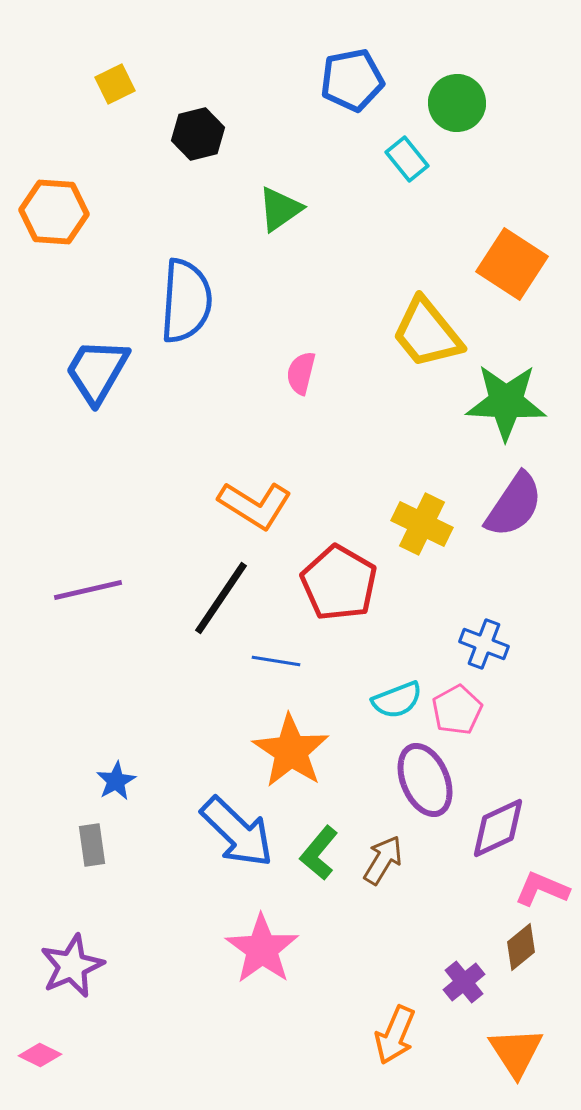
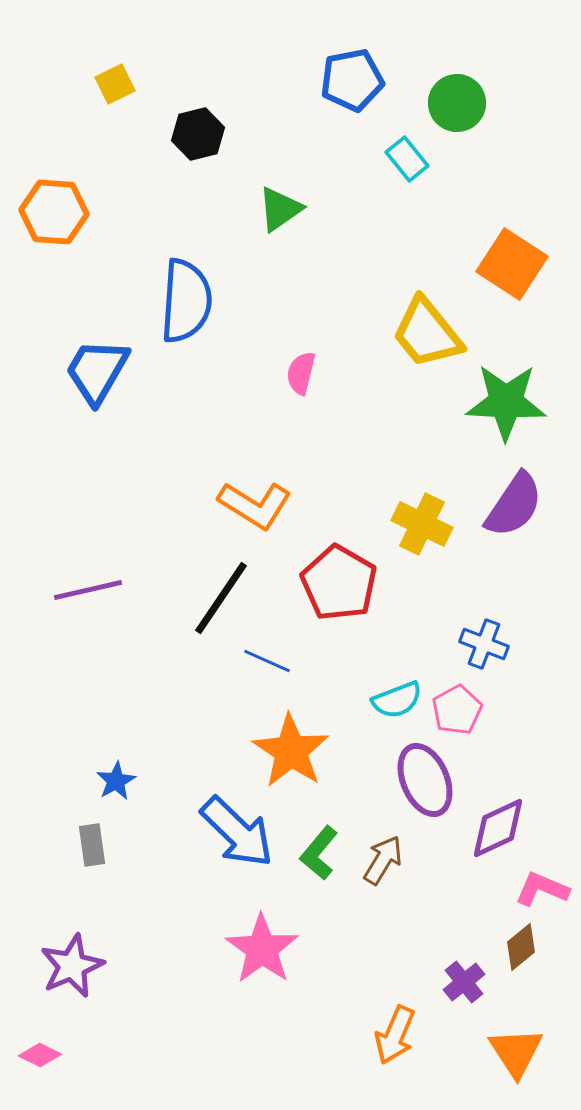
blue line: moved 9 px left; rotated 15 degrees clockwise
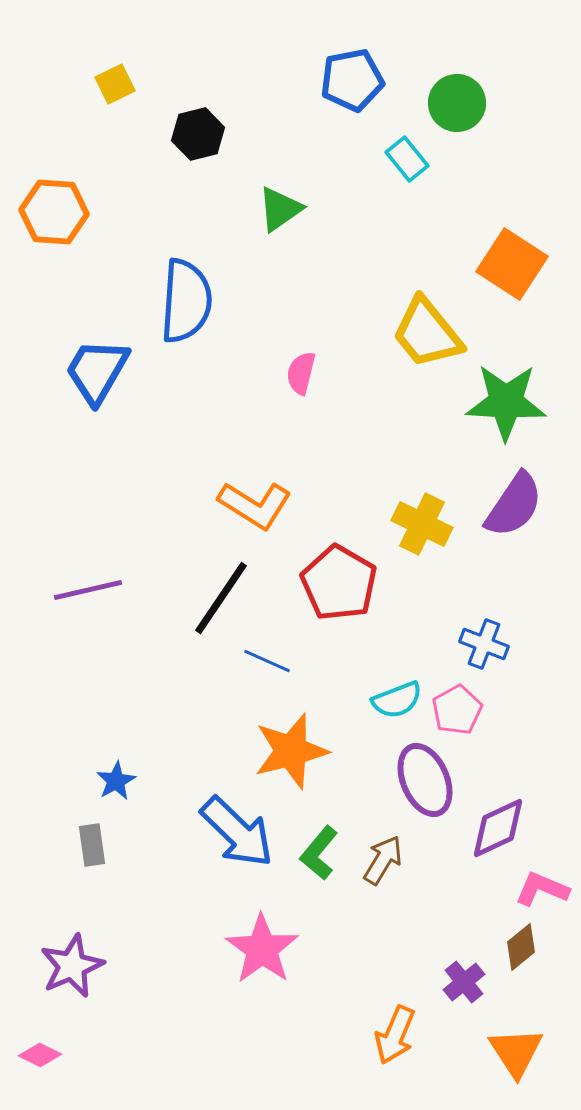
orange star: rotated 24 degrees clockwise
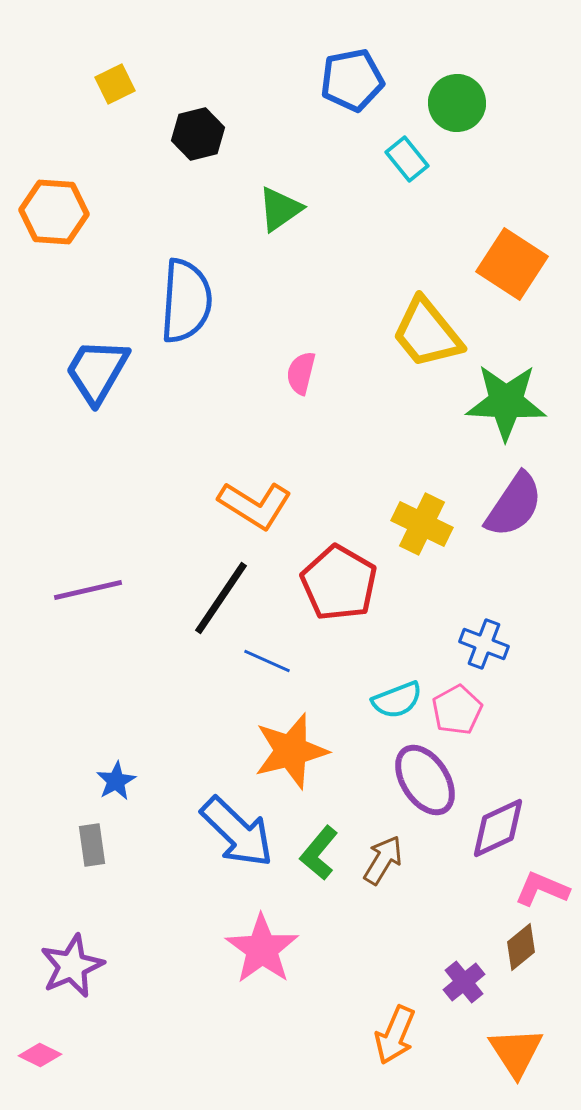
purple ellipse: rotated 10 degrees counterclockwise
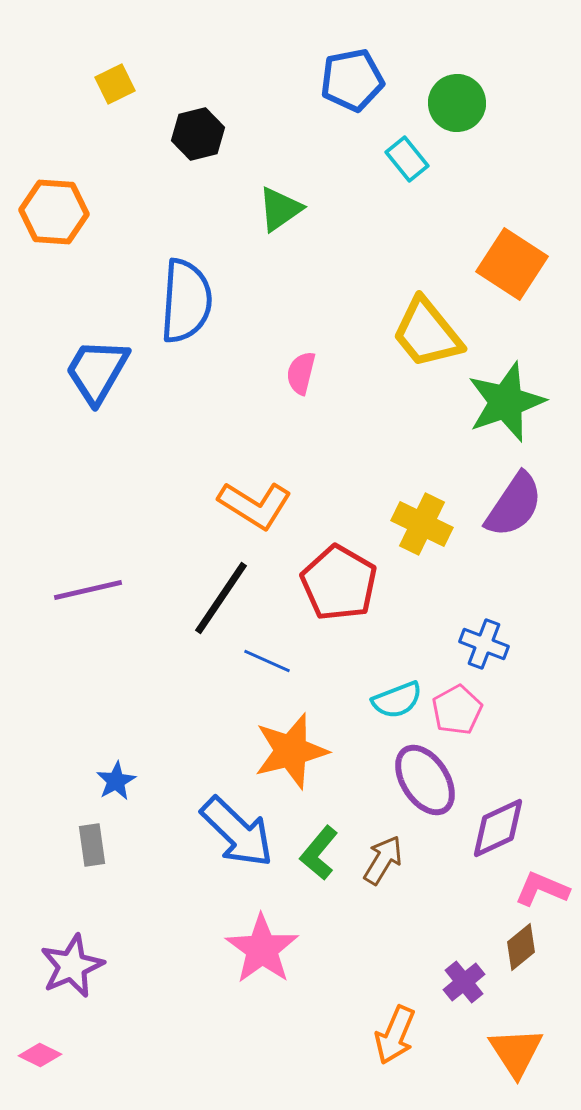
green star: rotated 22 degrees counterclockwise
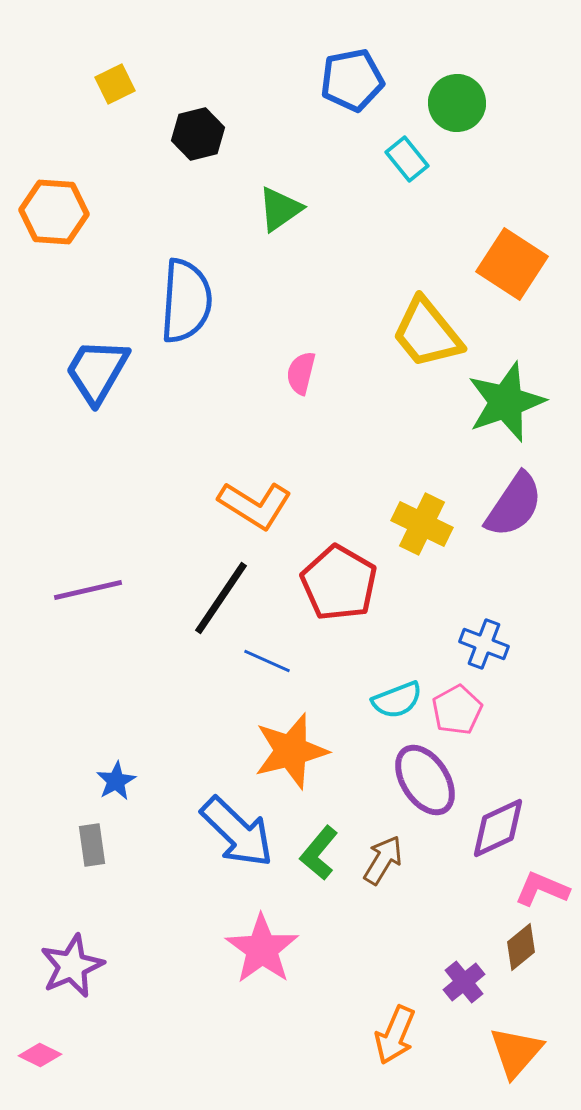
orange triangle: rotated 14 degrees clockwise
